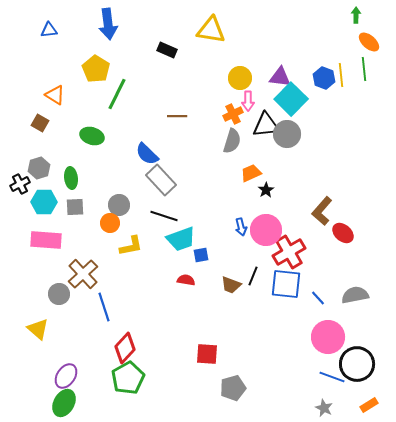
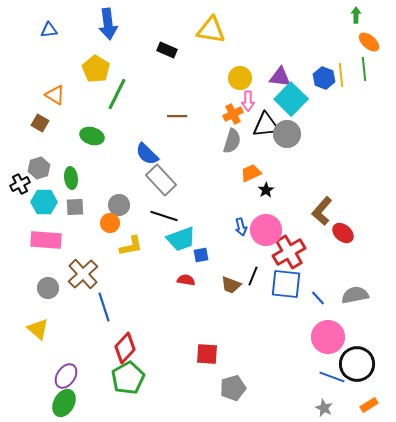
gray circle at (59, 294): moved 11 px left, 6 px up
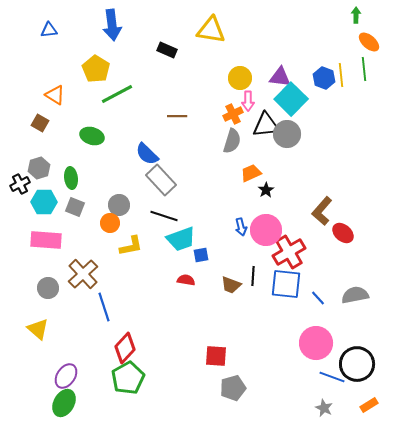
blue arrow at (108, 24): moved 4 px right, 1 px down
green line at (117, 94): rotated 36 degrees clockwise
gray square at (75, 207): rotated 24 degrees clockwise
black line at (253, 276): rotated 18 degrees counterclockwise
pink circle at (328, 337): moved 12 px left, 6 px down
red square at (207, 354): moved 9 px right, 2 px down
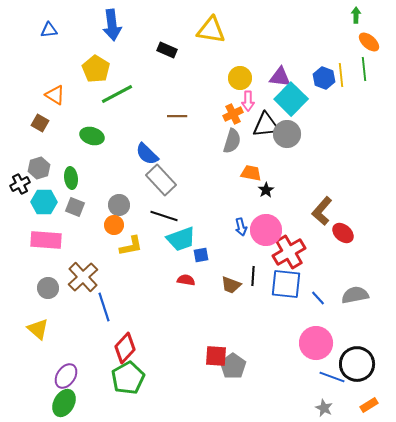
orange trapezoid at (251, 173): rotated 35 degrees clockwise
orange circle at (110, 223): moved 4 px right, 2 px down
brown cross at (83, 274): moved 3 px down
gray pentagon at (233, 388): moved 22 px up; rotated 20 degrees counterclockwise
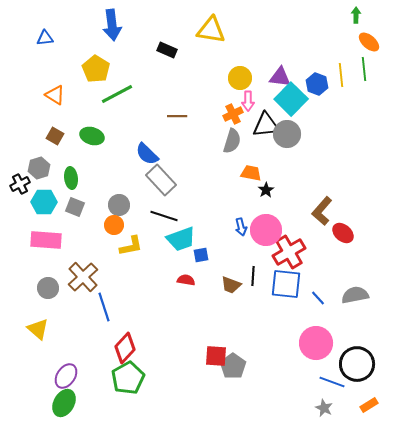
blue triangle at (49, 30): moved 4 px left, 8 px down
blue hexagon at (324, 78): moved 7 px left, 6 px down
brown square at (40, 123): moved 15 px right, 13 px down
blue line at (332, 377): moved 5 px down
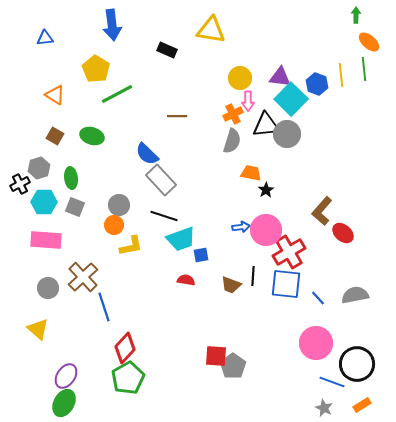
blue arrow at (241, 227): rotated 84 degrees counterclockwise
orange rectangle at (369, 405): moved 7 px left
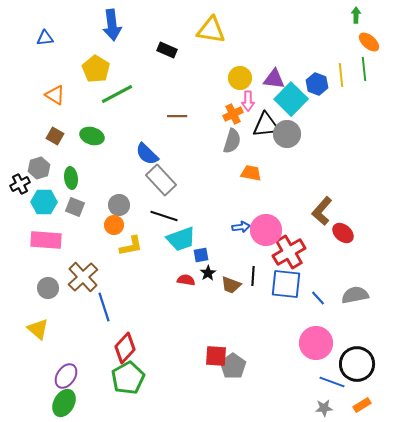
purple triangle at (280, 77): moved 6 px left, 2 px down
black star at (266, 190): moved 58 px left, 83 px down
gray star at (324, 408): rotated 30 degrees counterclockwise
